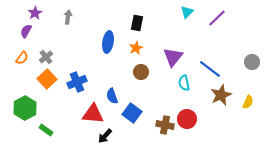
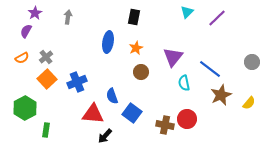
black rectangle: moved 3 px left, 6 px up
orange semicircle: rotated 24 degrees clockwise
yellow semicircle: moved 1 px right, 1 px down; rotated 16 degrees clockwise
green rectangle: rotated 64 degrees clockwise
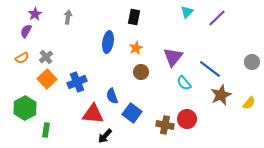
purple star: moved 1 px down
cyan semicircle: rotated 28 degrees counterclockwise
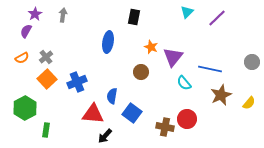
gray arrow: moved 5 px left, 2 px up
orange star: moved 15 px right, 1 px up; rotated 24 degrees counterclockwise
blue line: rotated 25 degrees counterclockwise
blue semicircle: rotated 28 degrees clockwise
brown cross: moved 2 px down
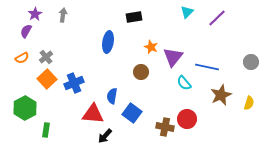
black rectangle: rotated 70 degrees clockwise
gray circle: moved 1 px left
blue line: moved 3 px left, 2 px up
blue cross: moved 3 px left, 1 px down
yellow semicircle: rotated 24 degrees counterclockwise
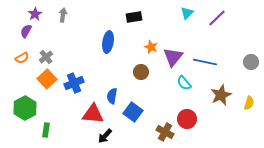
cyan triangle: moved 1 px down
blue line: moved 2 px left, 5 px up
blue square: moved 1 px right, 1 px up
brown cross: moved 5 px down; rotated 18 degrees clockwise
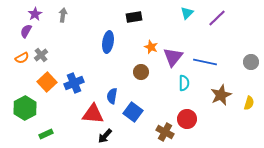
gray cross: moved 5 px left, 2 px up
orange square: moved 3 px down
cyan semicircle: rotated 140 degrees counterclockwise
green rectangle: moved 4 px down; rotated 56 degrees clockwise
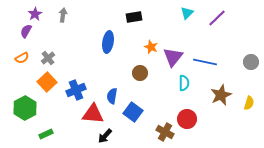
gray cross: moved 7 px right, 3 px down
brown circle: moved 1 px left, 1 px down
blue cross: moved 2 px right, 7 px down
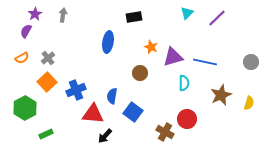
purple triangle: rotated 35 degrees clockwise
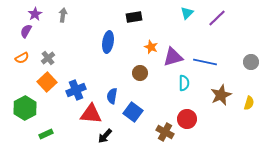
red triangle: moved 2 px left
